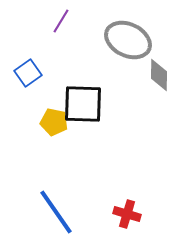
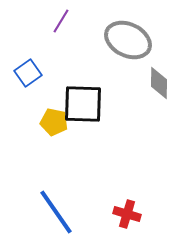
gray diamond: moved 8 px down
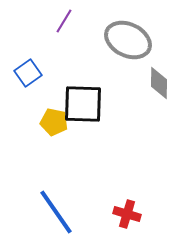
purple line: moved 3 px right
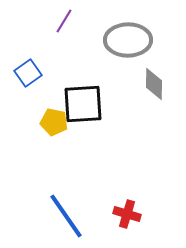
gray ellipse: rotated 27 degrees counterclockwise
gray diamond: moved 5 px left, 1 px down
black square: rotated 6 degrees counterclockwise
blue line: moved 10 px right, 4 px down
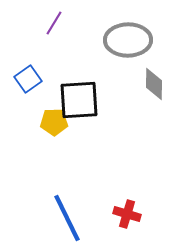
purple line: moved 10 px left, 2 px down
blue square: moved 6 px down
black square: moved 4 px left, 4 px up
yellow pentagon: rotated 12 degrees counterclockwise
blue line: moved 1 px right, 2 px down; rotated 9 degrees clockwise
